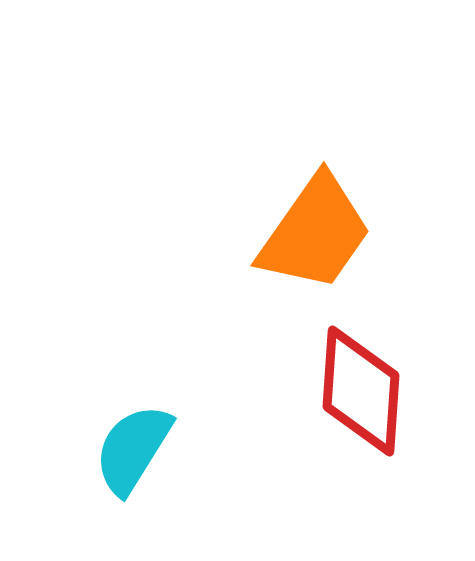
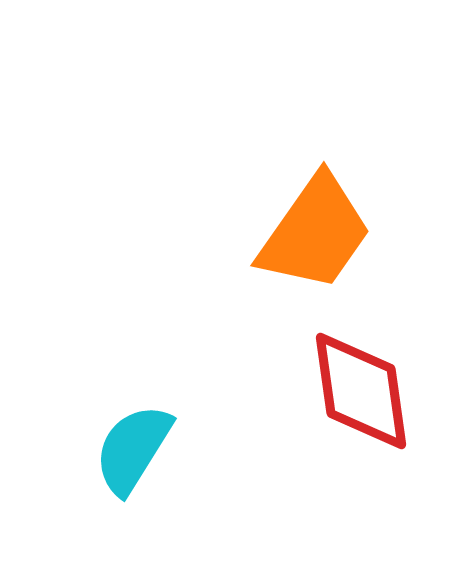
red diamond: rotated 12 degrees counterclockwise
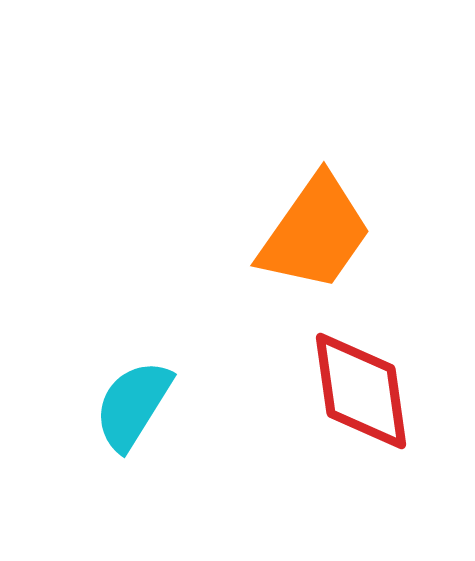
cyan semicircle: moved 44 px up
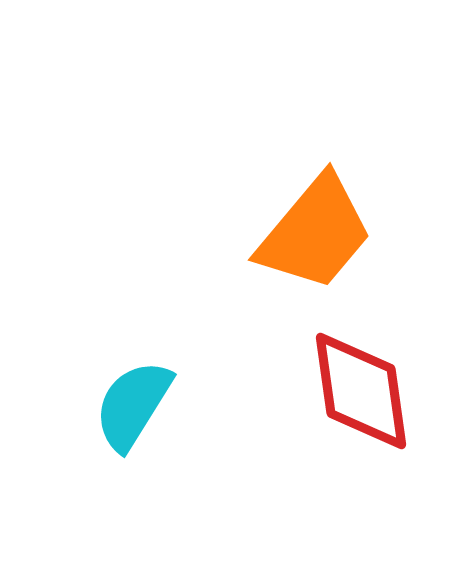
orange trapezoid: rotated 5 degrees clockwise
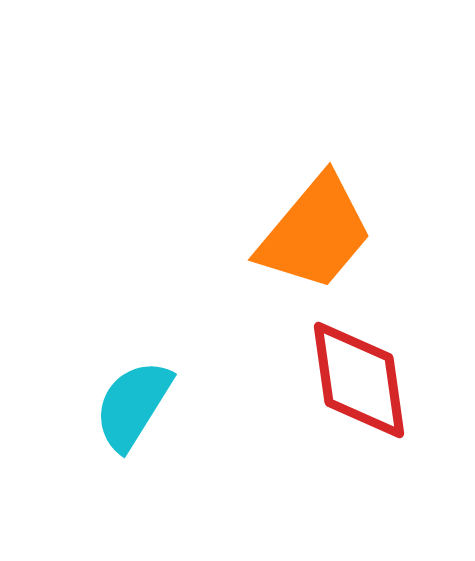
red diamond: moved 2 px left, 11 px up
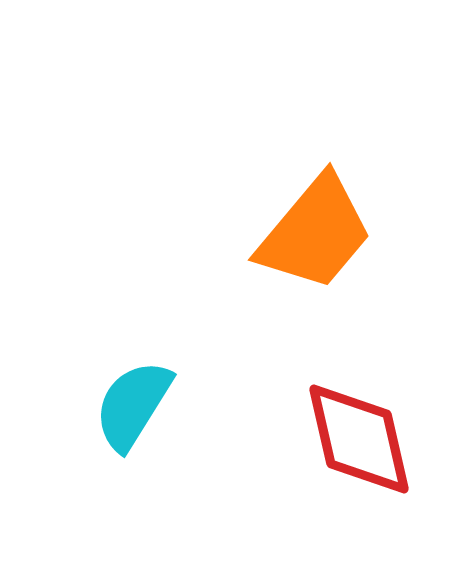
red diamond: moved 59 px down; rotated 5 degrees counterclockwise
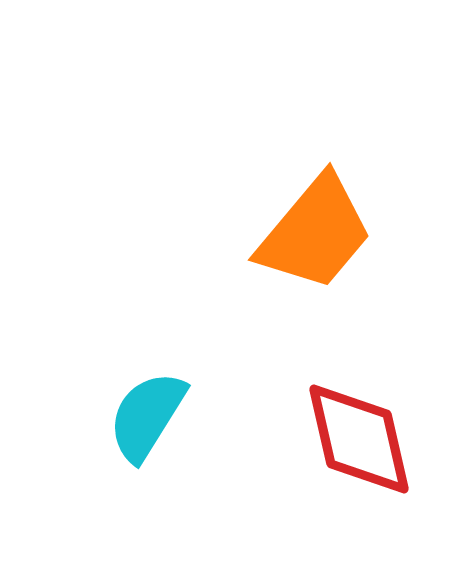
cyan semicircle: moved 14 px right, 11 px down
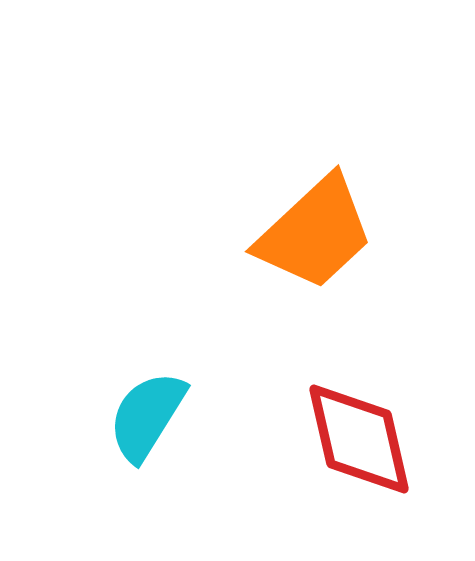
orange trapezoid: rotated 7 degrees clockwise
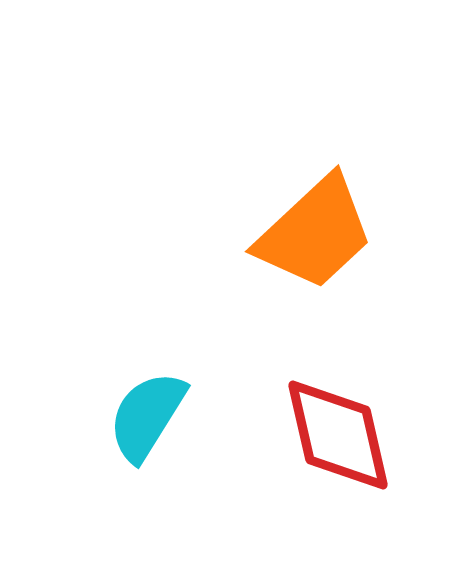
red diamond: moved 21 px left, 4 px up
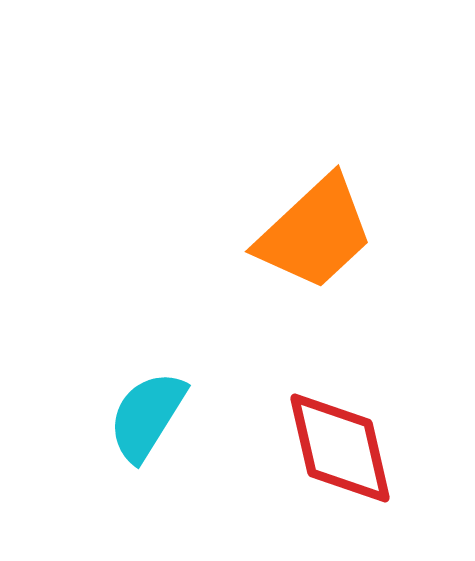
red diamond: moved 2 px right, 13 px down
